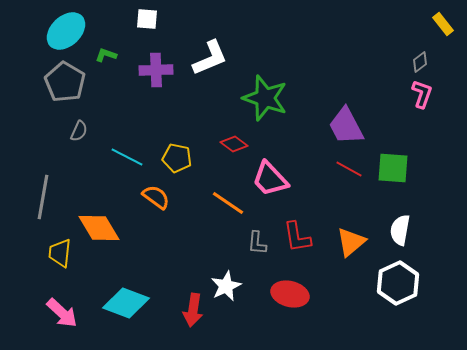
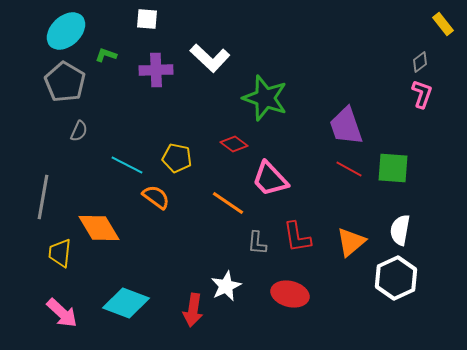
white L-shape: rotated 66 degrees clockwise
purple trapezoid: rotated 9 degrees clockwise
cyan line: moved 8 px down
white hexagon: moved 2 px left, 5 px up
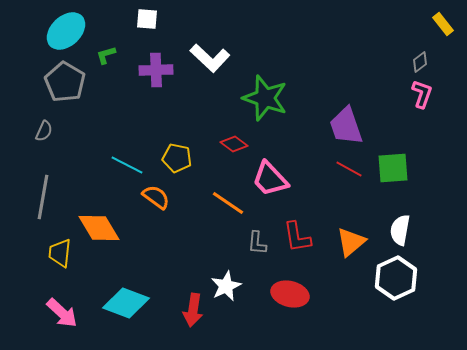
green L-shape: rotated 35 degrees counterclockwise
gray semicircle: moved 35 px left
green square: rotated 8 degrees counterclockwise
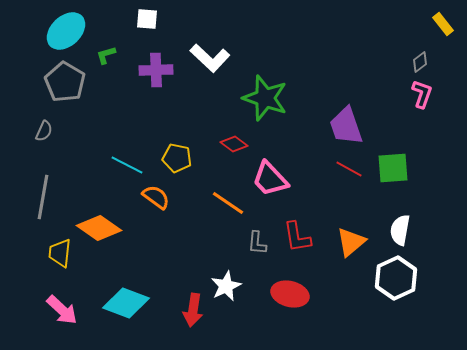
orange diamond: rotated 24 degrees counterclockwise
pink arrow: moved 3 px up
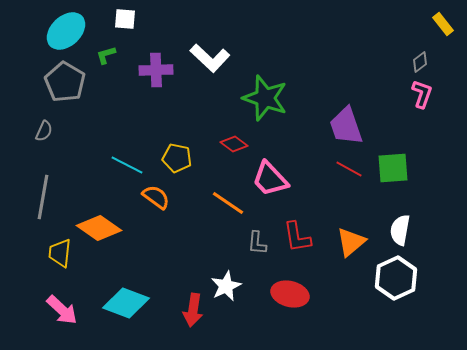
white square: moved 22 px left
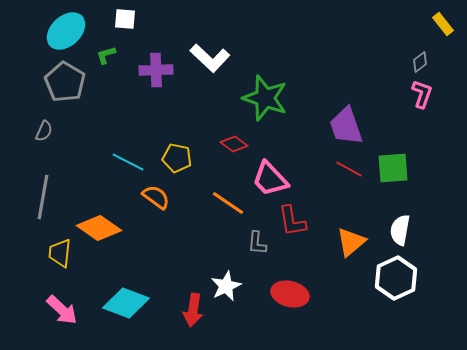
cyan line: moved 1 px right, 3 px up
red L-shape: moved 5 px left, 16 px up
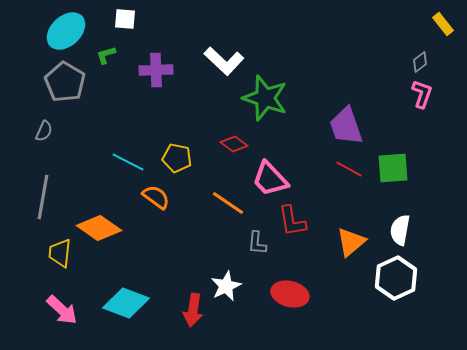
white L-shape: moved 14 px right, 3 px down
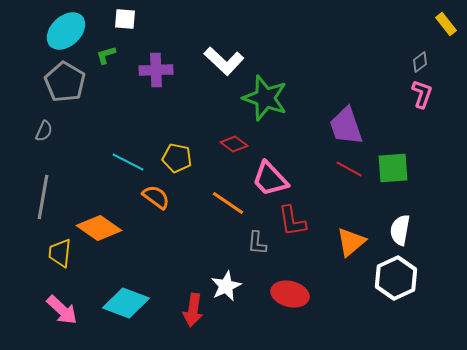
yellow rectangle: moved 3 px right
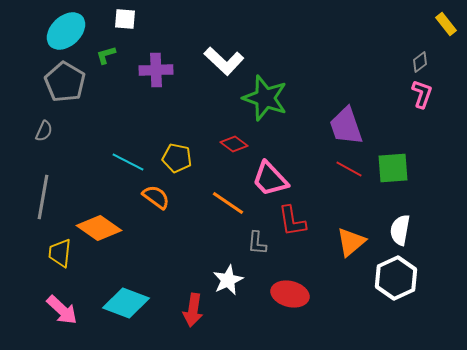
white star: moved 2 px right, 6 px up
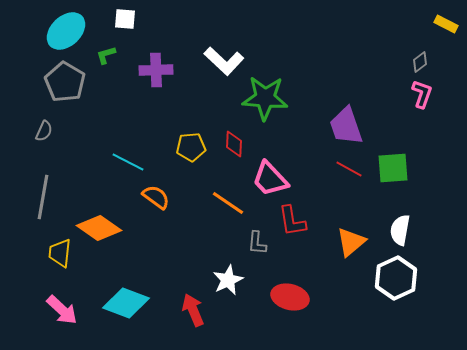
yellow rectangle: rotated 25 degrees counterclockwise
green star: rotated 15 degrees counterclockwise
red diamond: rotated 56 degrees clockwise
yellow pentagon: moved 14 px right, 11 px up; rotated 16 degrees counterclockwise
red ellipse: moved 3 px down
red arrow: rotated 148 degrees clockwise
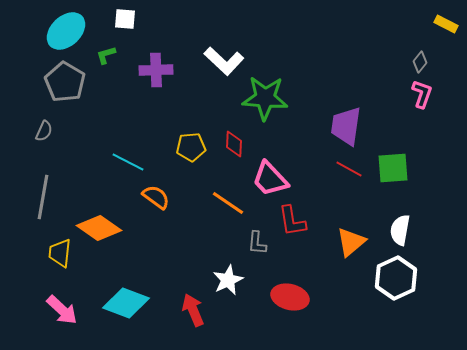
gray diamond: rotated 15 degrees counterclockwise
purple trapezoid: rotated 27 degrees clockwise
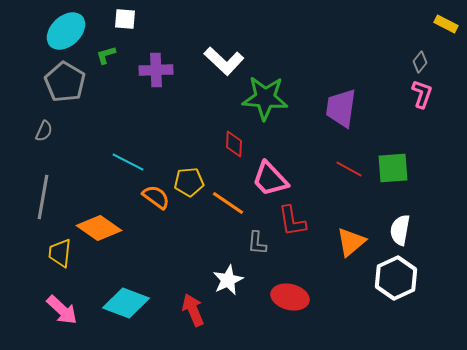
purple trapezoid: moved 5 px left, 18 px up
yellow pentagon: moved 2 px left, 35 px down
